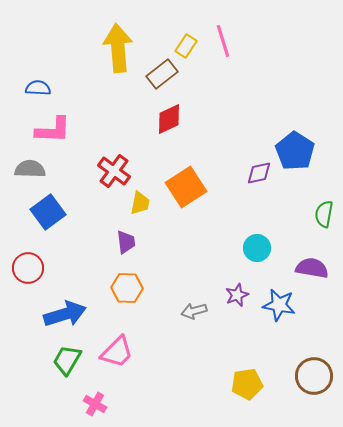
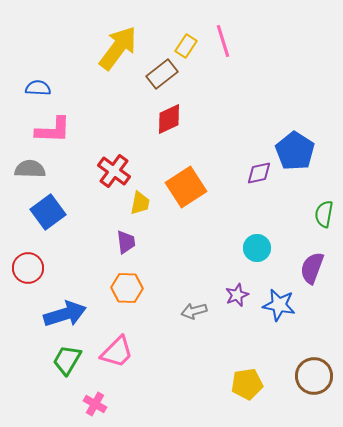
yellow arrow: rotated 42 degrees clockwise
purple semicircle: rotated 80 degrees counterclockwise
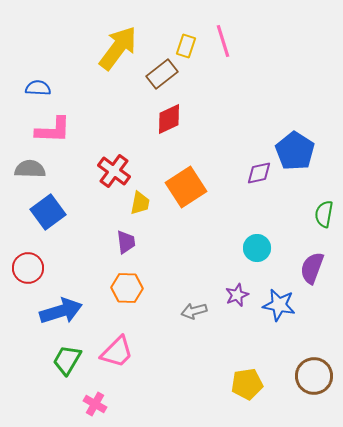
yellow rectangle: rotated 15 degrees counterclockwise
blue arrow: moved 4 px left, 3 px up
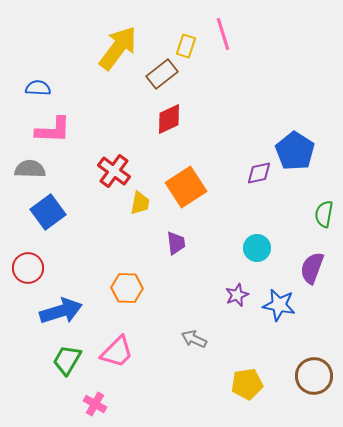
pink line: moved 7 px up
purple trapezoid: moved 50 px right, 1 px down
gray arrow: moved 28 px down; rotated 40 degrees clockwise
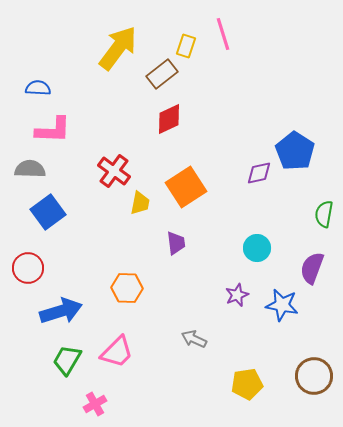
blue star: moved 3 px right
pink cross: rotated 30 degrees clockwise
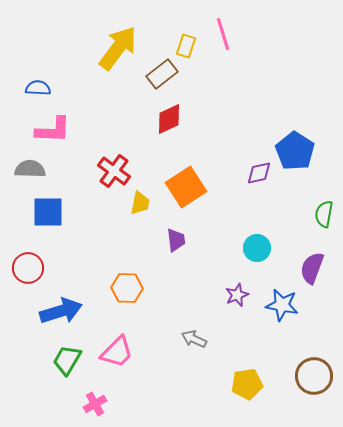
blue square: rotated 36 degrees clockwise
purple trapezoid: moved 3 px up
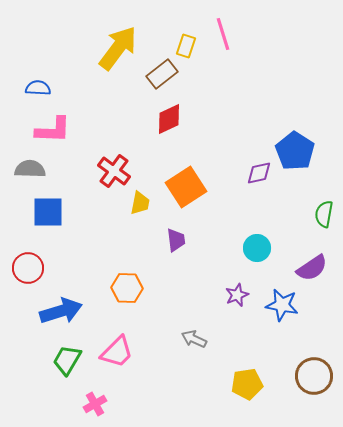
purple semicircle: rotated 144 degrees counterclockwise
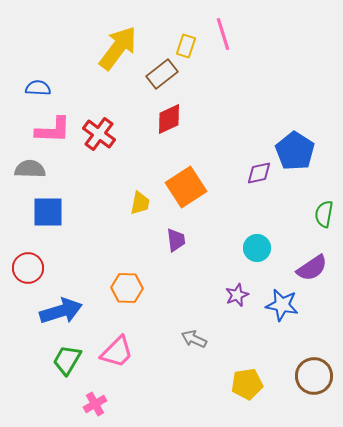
red cross: moved 15 px left, 37 px up
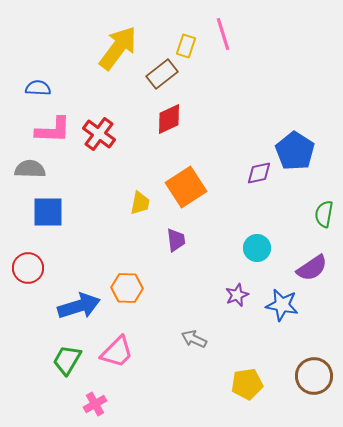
blue arrow: moved 18 px right, 5 px up
